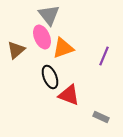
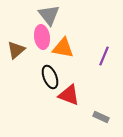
pink ellipse: rotated 15 degrees clockwise
orange triangle: rotated 30 degrees clockwise
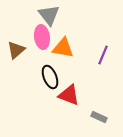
purple line: moved 1 px left, 1 px up
gray rectangle: moved 2 px left
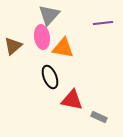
gray triangle: rotated 20 degrees clockwise
brown triangle: moved 3 px left, 4 px up
purple line: moved 32 px up; rotated 60 degrees clockwise
red triangle: moved 3 px right, 5 px down; rotated 10 degrees counterclockwise
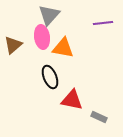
brown triangle: moved 1 px up
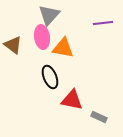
brown triangle: rotated 42 degrees counterclockwise
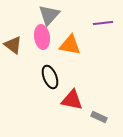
orange triangle: moved 7 px right, 3 px up
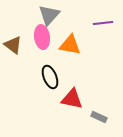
red triangle: moved 1 px up
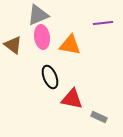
gray triangle: moved 11 px left; rotated 25 degrees clockwise
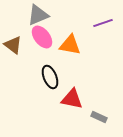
purple line: rotated 12 degrees counterclockwise
pink ellipse: rotated 30 degrees counterclockwise
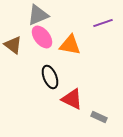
red triangle: rotated 15 degrees clockwise
